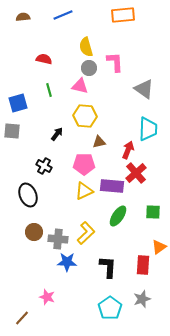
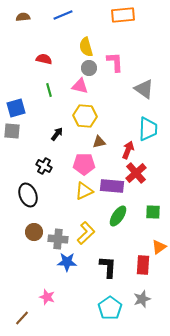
blue square: moved 2 px left, 5 px down
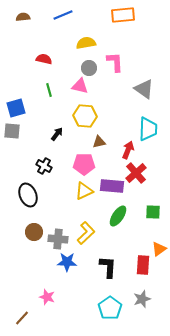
yellow semicircle: moved 4 px up; rotated 96 degrees clockwise
orange triangle: moved 2 px down
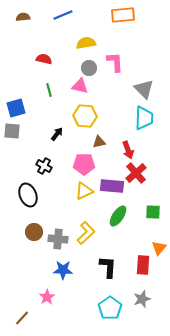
gray triangle: rotated 10 degrees clockwise
cyan trapezoid: moved 4 px left, 11 px up
red arrow: rotated 138 degrees clockwise
orange triangle: moved 1 px up; rotated 14 degrees counterclockwise
blue star: moved 4 px left, 8 px down
pink star: rotated 21 degrees clockwise
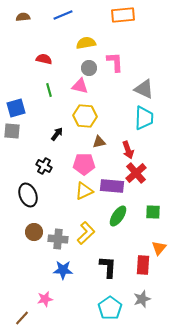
gray triangle: rotated 20 degrees counterclockwise
pink star: moved 2 px left, 2 px down; rotated 21 degrees clockwise
